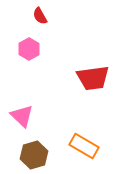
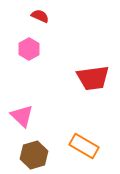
red semicircle: rotated 144 degrees clockwise
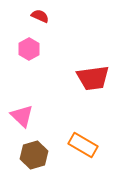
orange rectangle: moved 1 px left, 1 px up
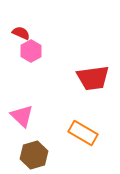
red semicircle: moved 19 px left, 17 px down
pink hexagon: moved 2 px right, 2 px down
orange rectangle: moved 12 px up
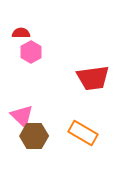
red semicircle: rotated 24 degrees counterclockwise
pink hexagon: moved 1 px down
brown hexagon: moved 19 px up; rotated 16 degrees clockwise
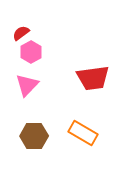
red semicircle: rotated 36 degrees counterclockwise
pink triangle: moved 5 px right, 31 px up; rotated 30 degrees clockwise
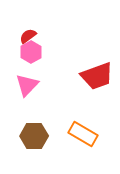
red semicircle: moved 7 px right, 3 px down
red trapezoid: moved 4 px right, 2 px up; rotated 12 degrees counterclockwise
orange rectangle: moved 1 px down
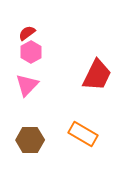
red semicircle: moved 1 px left, 3 px up
red trapezoid: moved 1 px up; rotated 44 degrees counterclockwise
brown hexagon: moved 4 px left, 4 px down
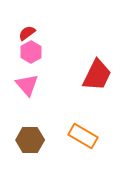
pink triangle: rotated 25 degrees counterclockwise
orange rectangle: moved 2 px down
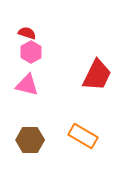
red semicircle: rotated 54 degrees clockwise
pink triangle: rotated 35 degrees counterclockwise
